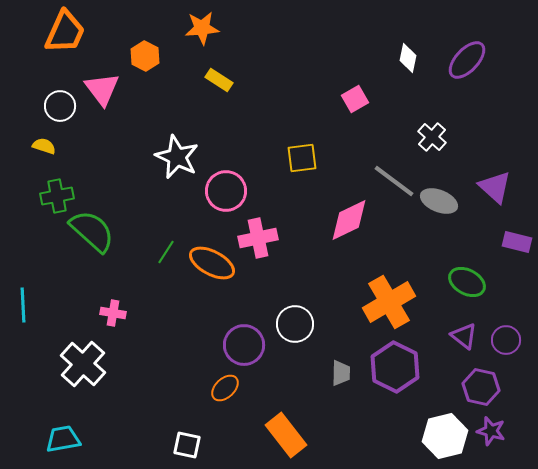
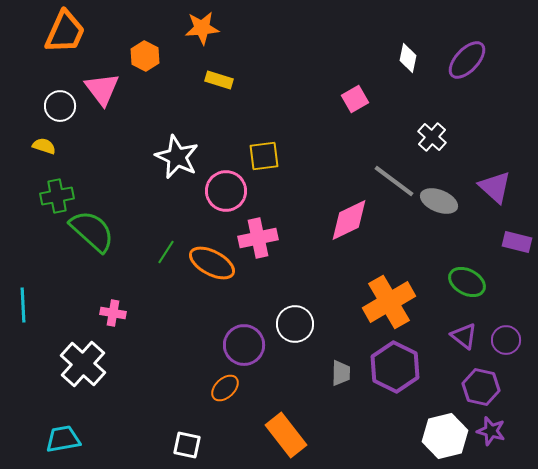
yellow rectangle at (219, 80): rotated 16 degrees counterclockwise
yellow square at (302, 158): moved 38 px left, 2 px up
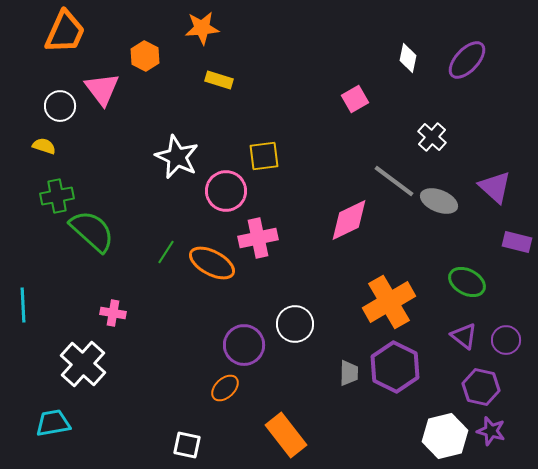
gray trapezoid at (341, 373): moved 8 px right
cyan trapezoid at (63, 439): moved 10 px left, 16 px up
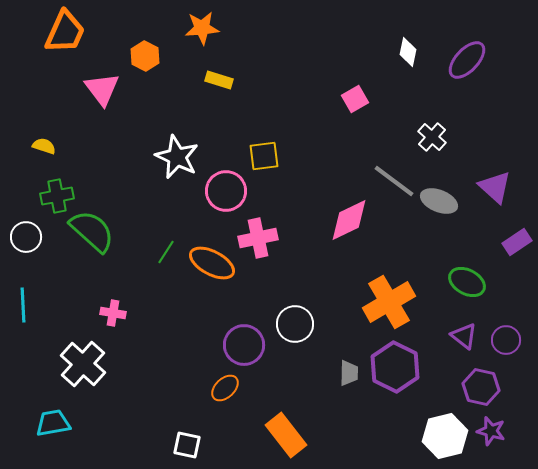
white diamond at (408, 58): moved 6 px up
white circle at (60, 106): moved 34 px left, 131 px down
purple rectangle at (517, 242): rotated 48 degrees counterclockwise
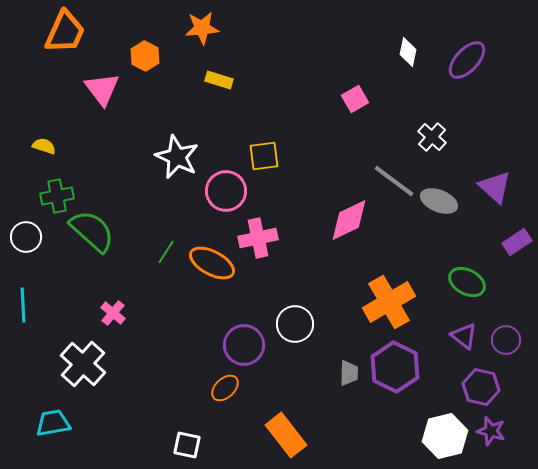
pink cross at (113, 313): rotated 30 degrees clockwise
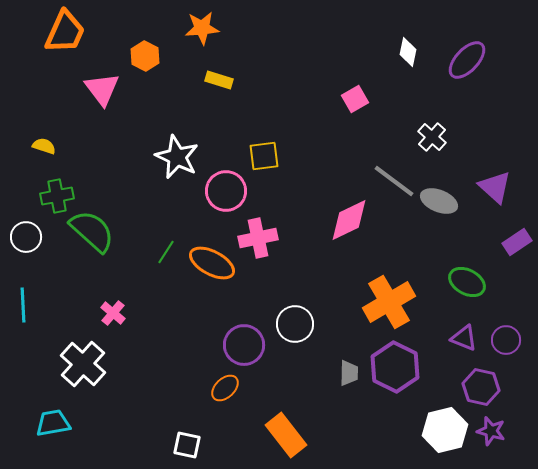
purple triangle at (464, 336): moved 2 px down; rotated 16 degrees counterclockwise
white hexagon at (445, 436): moved 6 px up
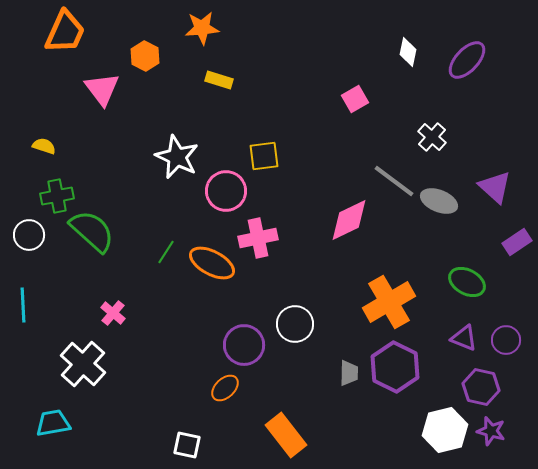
white circle at (26, 237): moved 3 px right, 2 px up
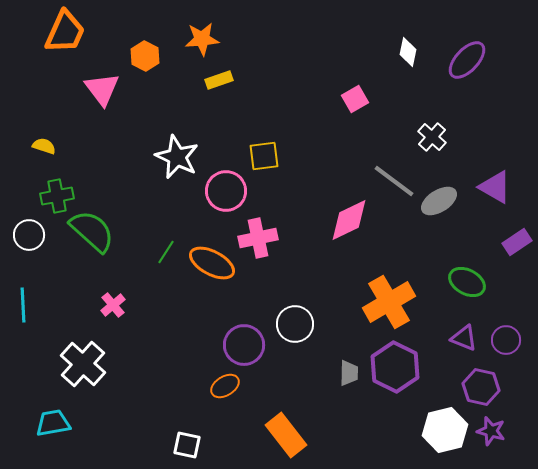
orange star at (202, 28): moved 11 px down
yellow rectangle at (219, 80): rotated 36 degrees counterclockwise
purple triangle at (495, 187): rotated 12 degrees counterclockwise
gray ellipse at (439, 201): rotated 54 degrees counterclockwise
pink cross at (113, 313): moved 8 px up; rotated 10 degrees clockwise
orange ellipse at (225, 388): moved 2 px up; rotated 12 degrees clockwise
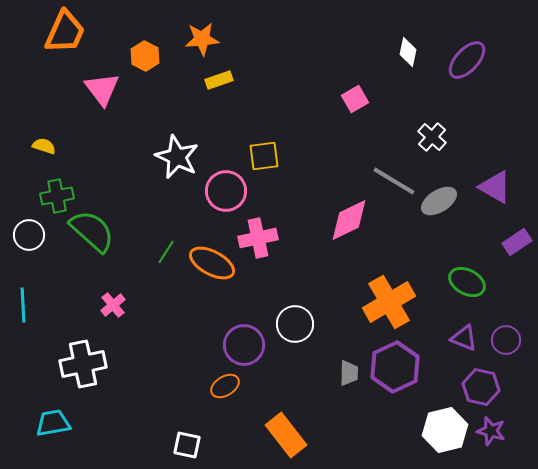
gray line at (394, 181): rotated 6 degrees counterclockwise
white cross at (83, 364): rotated 36 degrees clockwise
purple hexagon at (395, 367): rotated 9 degrees clockwise
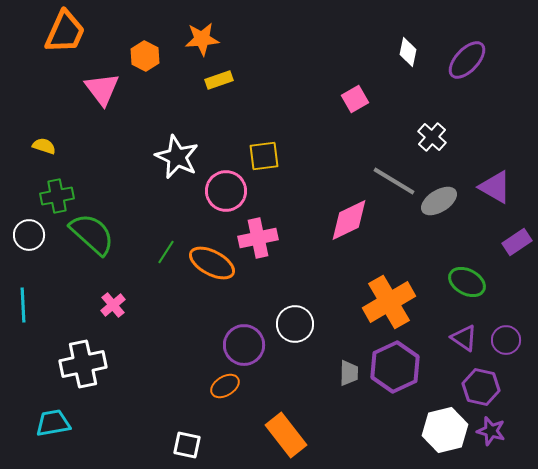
green semicircle at (92, 231): moved 3 px down
purple triangle at (464, 338): rotated 12 degrees clockwise
